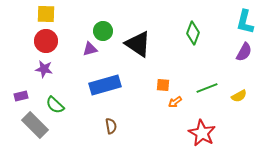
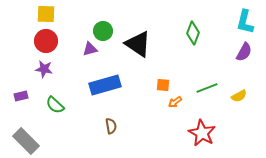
gray rectangle: moved 9 px left, 16 px down
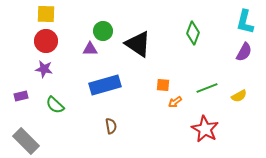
purple triangle: rotated 14 degrees clockwise
red star: moved 3 px right, 4 px up
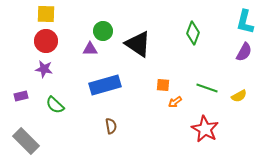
green line: rotated 40 degrees clockwise
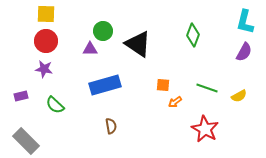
green diamond: moved 2 px down
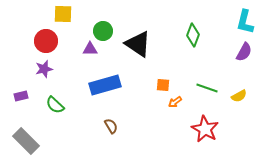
yellow square: moved 17 px right
purple star: rotated 24 degrees counterclockwise
brown semicircle: rotated 21 degrees counterclockwise
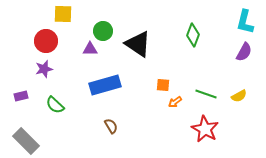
green line: moved 1 px left, 6 px down
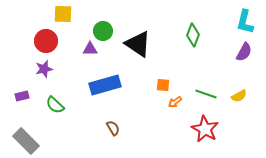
purple rectangle: moved 1 px right
brown semicircle: moved 2 px right, 2 px down
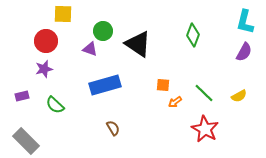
purple triangle: rotated 21 degrees clockwise
green line: moved 2 px left, 1 px up; rotated 25 degrees clockwise
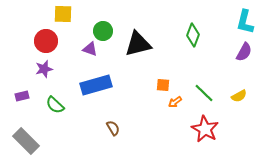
black triangle: rotated 48 degrees counterclockwise
blue rectangle: moved 9 px left
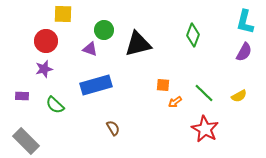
green circle: moved 1 px right, 1 px up
purple rectangle: rotated 16 degrees clockwise
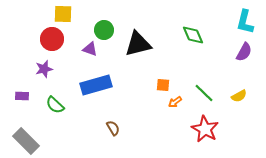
green diamond: rotated 45 degrees counterclockwise
red circle: moved 6 px right, 2 px up
